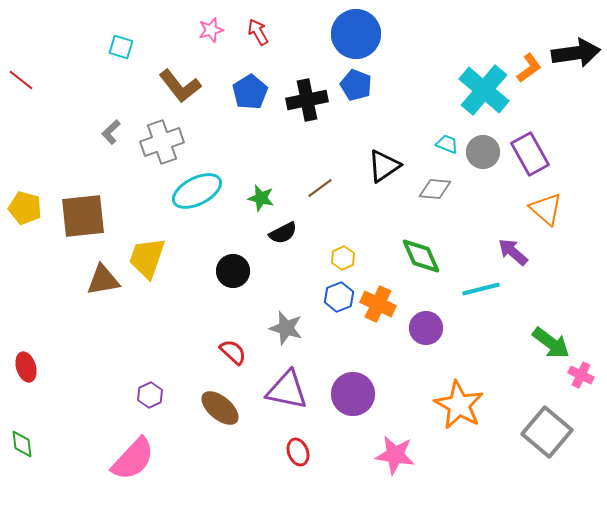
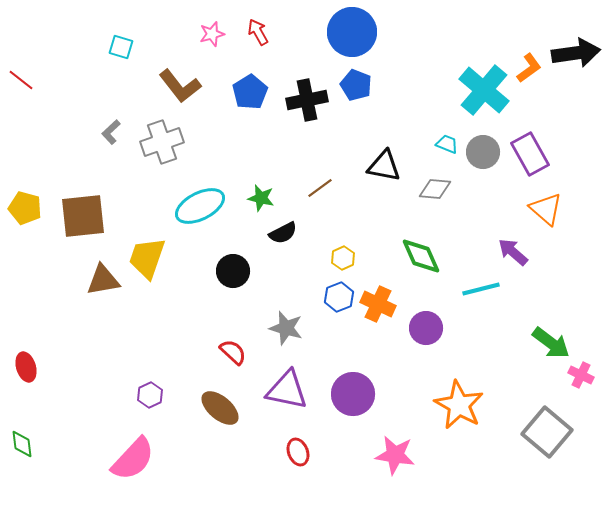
pink star at (211, 30): moved 1 px right, 4 px down
blue circle at (356, 34): moved 4 px left, 2 px up
black triangle at (384, 166): rotated 45 degrees clockwise
cyan ellipse at (197, 191): moved 3 px right, 15 px down
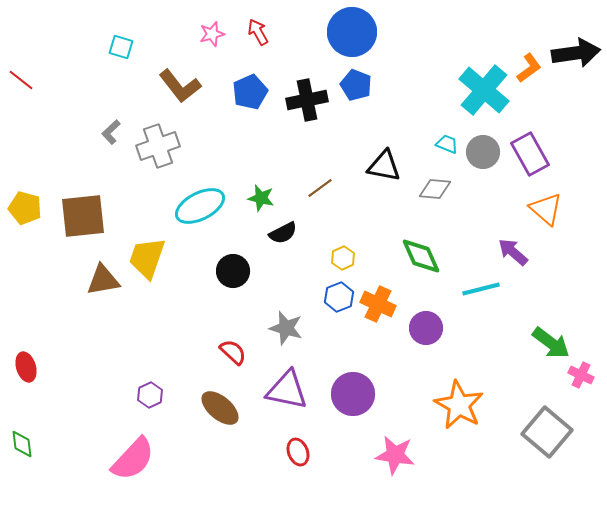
blue pentagon at (250, 92): rotated 8 degrees clockwise
gray cross at (162, 142): moved 4 px left, 4 px down
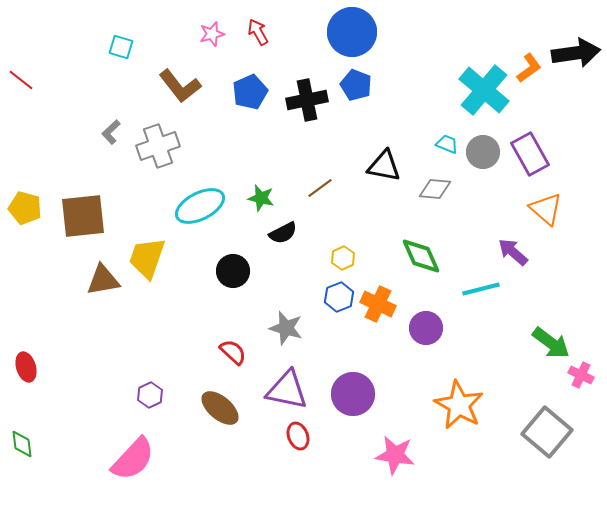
red ellipse at (298, 452): moved 16 px up
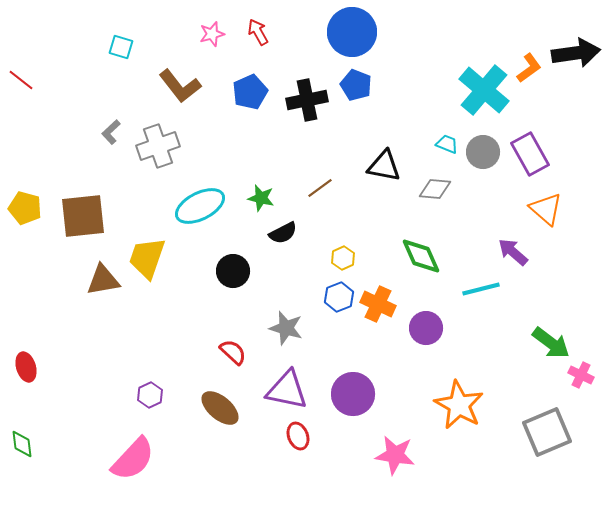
gray square at (547, 432): rotated 27 degrees clockwise
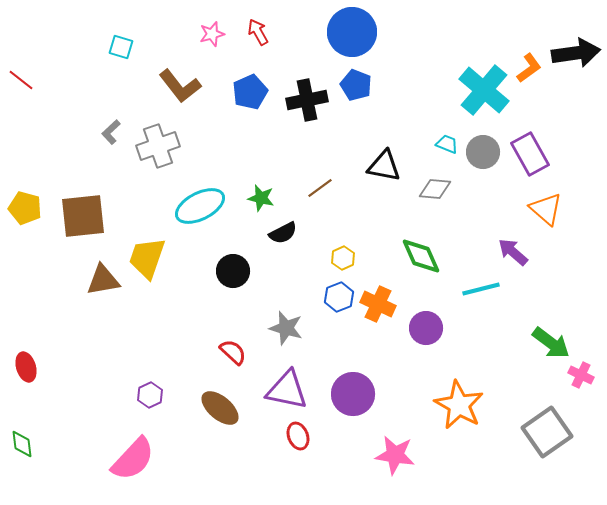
gray square at (547, 432): rotated 12 degrees counterclockwise
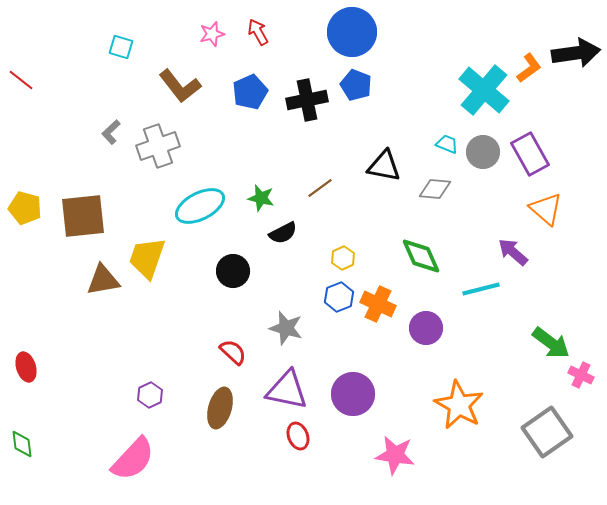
brown ellipse at (220, 408): rotated 66 degrees clockwise
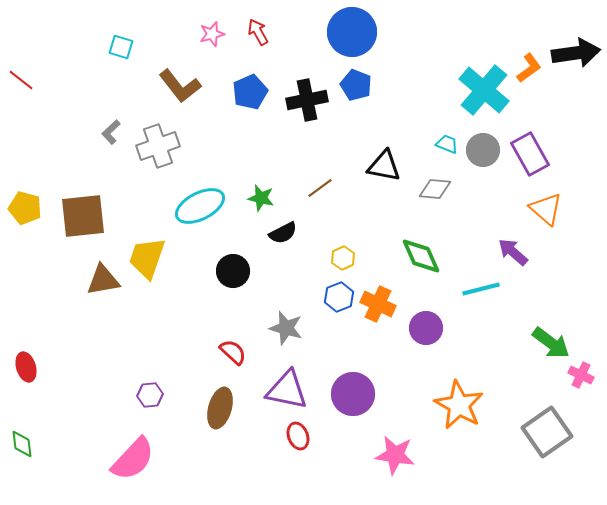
gray circle at (483, 152): moved 2 px up
purple hexagon at (150, 395): rotated 20 degrees clockwise
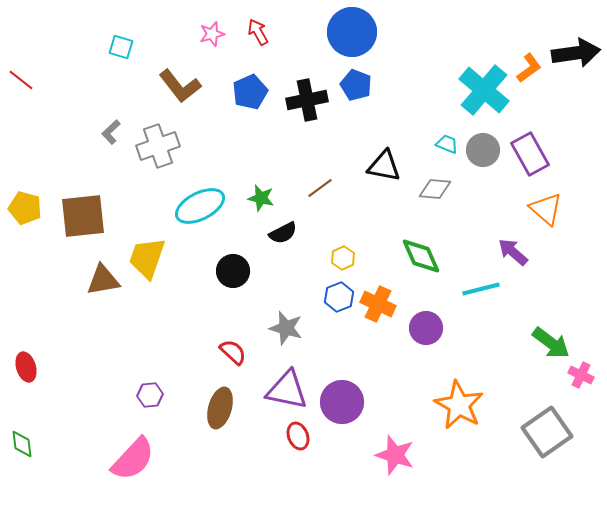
purple circle at (353, 394): moved 11 px left, 8 px down
pink star at (395, 455): rotated 9 degrees clockwise
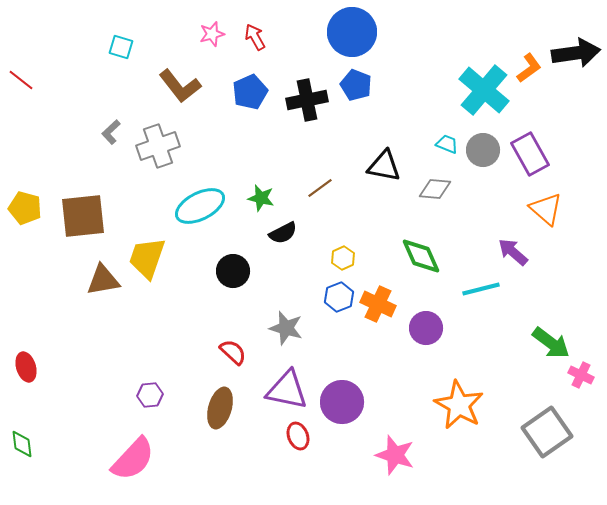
red arrow at (258, 32): moved 3 px left, 5 px down
